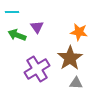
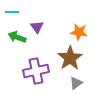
green arrow: moved 2 px down
purple cross: moved 1 px left, 2 px down; rotated 20 degrees clockwise
gray triangle: rotated 40 degrees counterclockwise
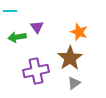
cyan line: moved 2 px left, 1 px up
orange star: rotated 12 degrees clockwise
green arrow: rotated 30 degrees counterclockwise
gray triangle: moved 2 px left
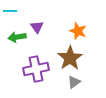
orange star: moved 1 px left, 1 px up
purple cross: moved 2 px up
gray triangle: moved 1 px up
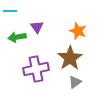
gray triangle: moved 1 px right
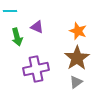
purple triangle: rotated 32 degrees counterclockwise
green arrow: rotated 96 degrees counterclockwise
brown star: moved 7 px right
gray triangle: moved 1 px right
